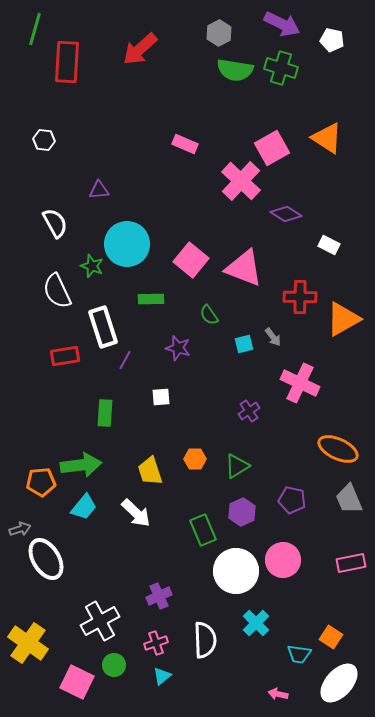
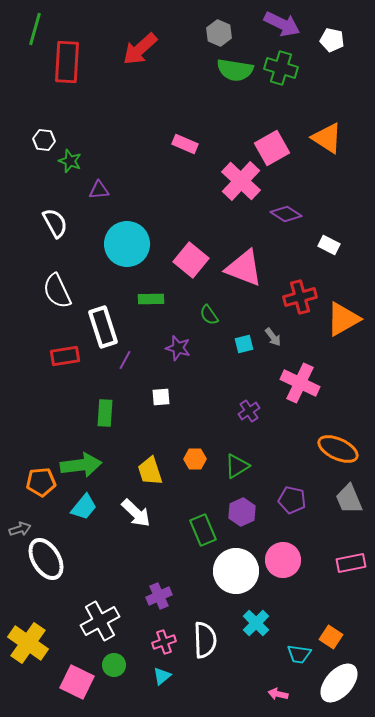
gray hexagon at (219, 33): rotated 10 degrees counterclockwise
green star at (92, 266): moved 22 px left, 105 px up
red cross at (300, 297): rotated 16 degrees counterclockwise
pink cross at (156, 643): moved 8 px right, 1 px up
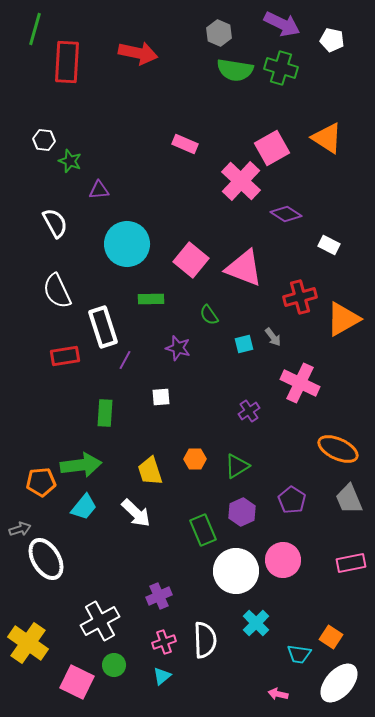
red arrow at (140, 49): moved 2 px left, 4 px down; rotated 126 degrees counterclockwise
purple pentagon at (292, 500): rotated 20 degrees clockwise
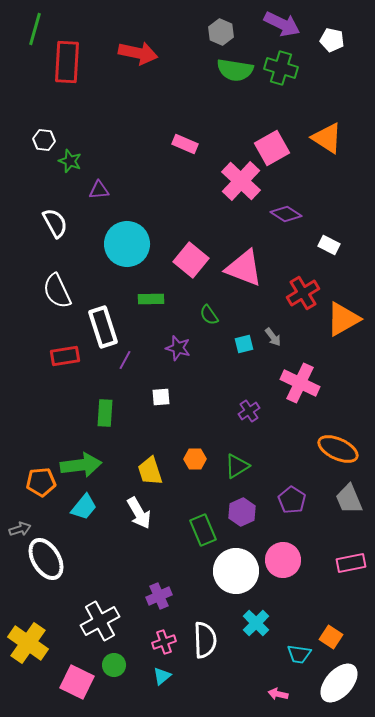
gray hexagon at (219, 33): moved 2 px right, 1 px up
red cross at (300, 297): moved 3 px right, 4 px up; rotated 16 degrees counterclockwise
white arrow at (136, 513): moved 3 px right; rotated 16 degrees clockwise
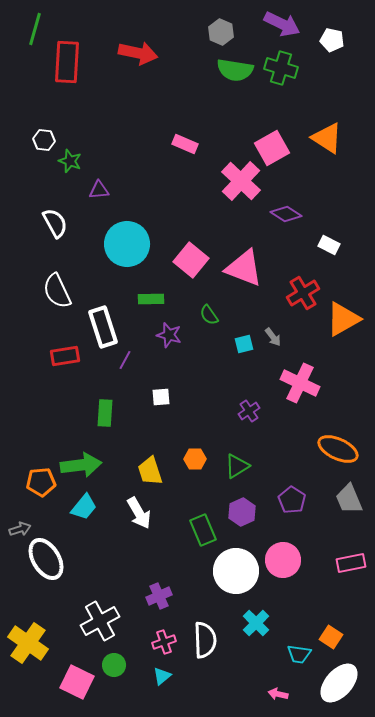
purple star at (178, 348): moved 9 px left, 13 px up
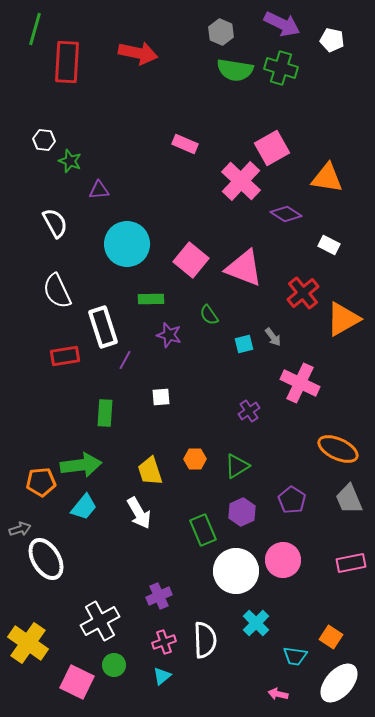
orange triangle at (327, 138): moved 40 px down; rotated 24 degrees counterclockwise
red cross at (303, 293): rotated 8 degrees counterclockwise
cyan trapezoid at (299, 654): moved 4 px left, 2 px down
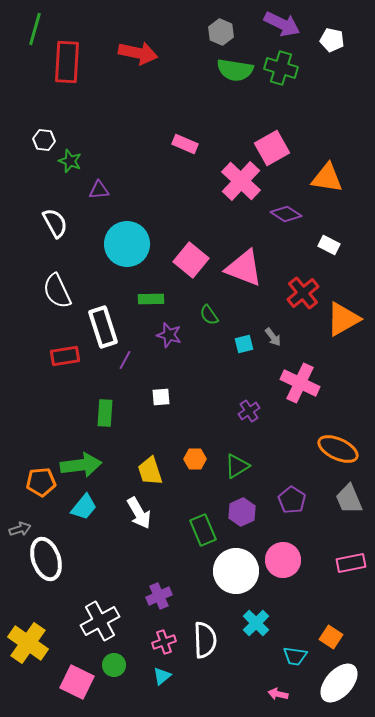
white ellipse at (46, 559): rotated 12 degrees clockwise
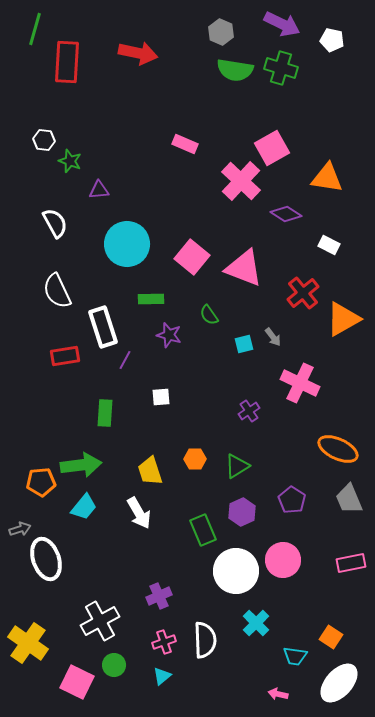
pink square at (191, 260): moved 1 px right, 3 px up
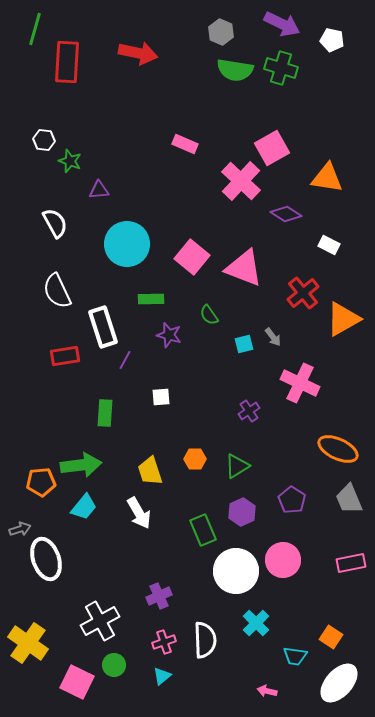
pink arrow at (278, 694): moved 11 px left, 3 px up
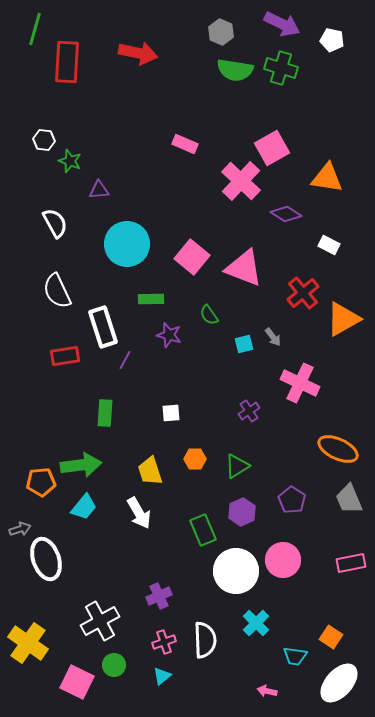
white square at (161, 397): moved 10 px right, 16 px down
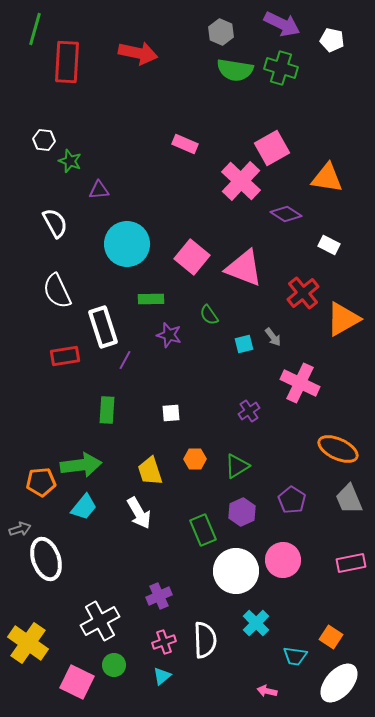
green rectangle at (105, 413): moved 2 px right, 3 px up
